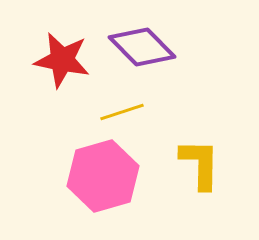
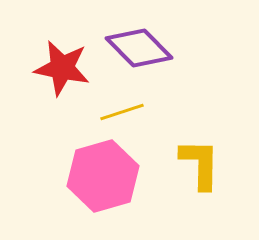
purple diamond: moved 3 px left, 1 px down
red star: moved 8 px down
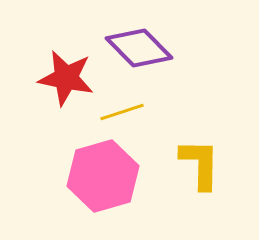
red star: moved 4 px right, 10 px down
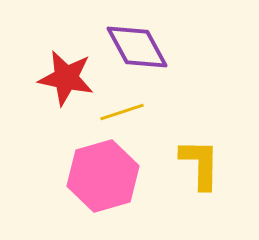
purple diamond: moved 2 px left, 1 px up; rotated 16 degrees clockwise
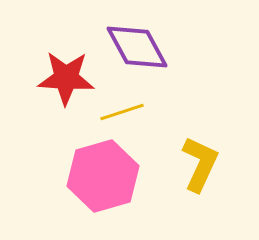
red star: rotated 8 degrees counterclockwise
yellow L-shape: rotated 24 degrees clockwise
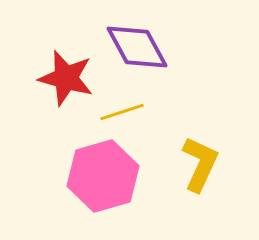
red star: rotated 12 degrees clockwise
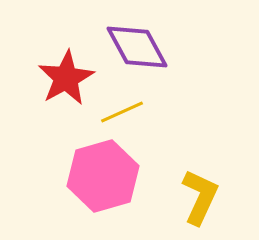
red star: rotated 28 degrees clockwise
yellow line: rotated 6 degrees counterclockwise
yellow L-shape: moved 33 px down
